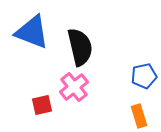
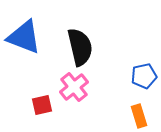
blue triangle: moved 8 px left, 5 px down
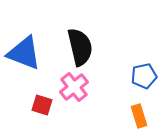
blue triangle: moved 16 px down
red square: rotated 30 degrees clockwise
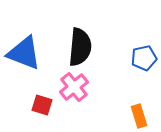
black semicircle: rotated 18 degrees clockwise
blue pentagon: moved 18 px up
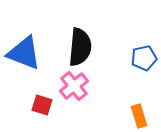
pink cross: moved 1 px up
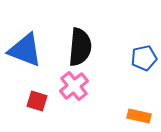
blue triangle: moved 1 px right, 3 px up
red square: moved 5 px left, 4 px up
orange rectangle: rotated 60 degrees counterclockwise
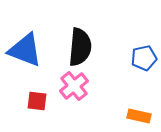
red square: rotated 10 degrees counterclockwise
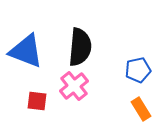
blue triangle: moved 1 px right, 1 px down
blue pentagon: moved 6 px left, 12 px down
orange rectangle: moved 2 px right, 7 px up; rotated 45 degrees clockwise
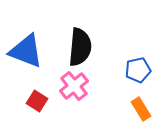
red square: rotated 25 degrees clockwise
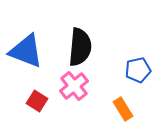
orange rectangle: moved 18 px left
